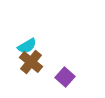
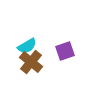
purple square: moved 26 px up; rotated 30 degrees clockwise
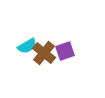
brown cross: moved 13 px right, 9 px up
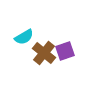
cyan semicircle: moved 3 px left, 9 px up
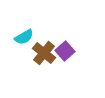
purple square: rotated 24 degrees counterclockwise
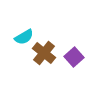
purple square: moved 9 px right, 6 px down
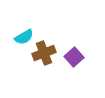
brown cross: rotated 30 degrees clockwise
